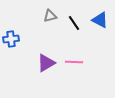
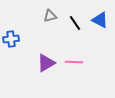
black line: moved 1 px right
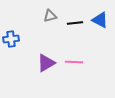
black line: rotated 63 degrees counterclockwise
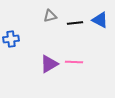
purple triangle: moved 3 px right, 1 px down
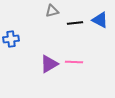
gray triangle: moved 2 px right, 5 px up
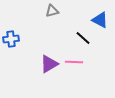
black line: moved 8 px right, 15 px down; rotated 49 degrees clockwise
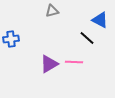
black line: moved 4 px right
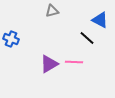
blue cross: rotated 28 degrees clockwise
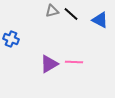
black line: moved 16 px left, 24 px up
